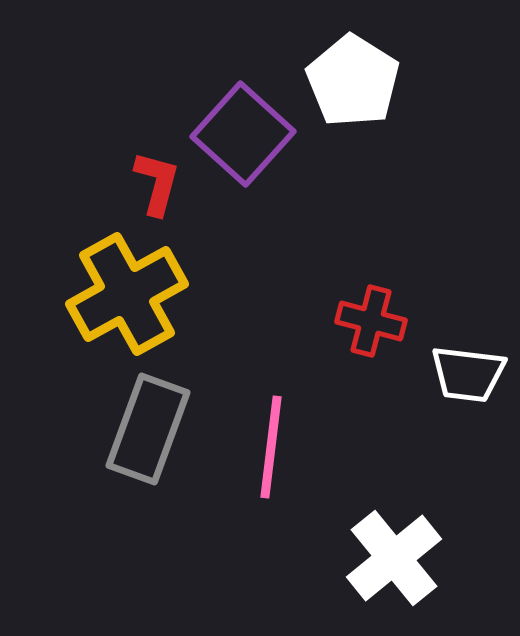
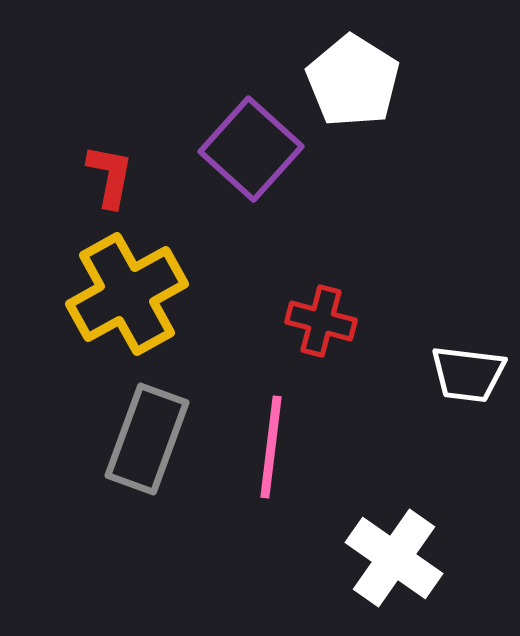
purple square: moved 8 px right, 15 px down
red L-shape: moved 47 px left, 7 px up; rotated 4 degrees counterclockwise
red cross: moved 50 px left
gray rectangle: moved 1 px left, 10 px down
white cross: rotated 16 degrees counterclockwise
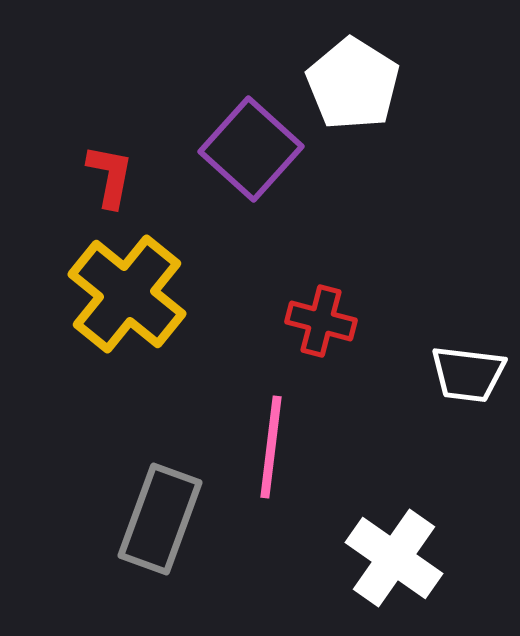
white pentagon: moved 3 px down
yellow cross: rotated 22 degrees counterclockwise
gray rectangle: moved 13 px right, 80 px down
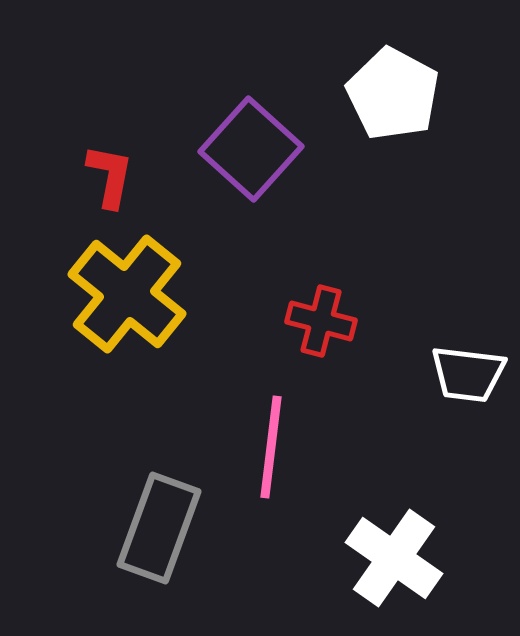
white pentagon: moved 40 px right, 10 px down; rotated 4 degrees counterclockwise
gray rectangle: moved 1 px left, 9 px down
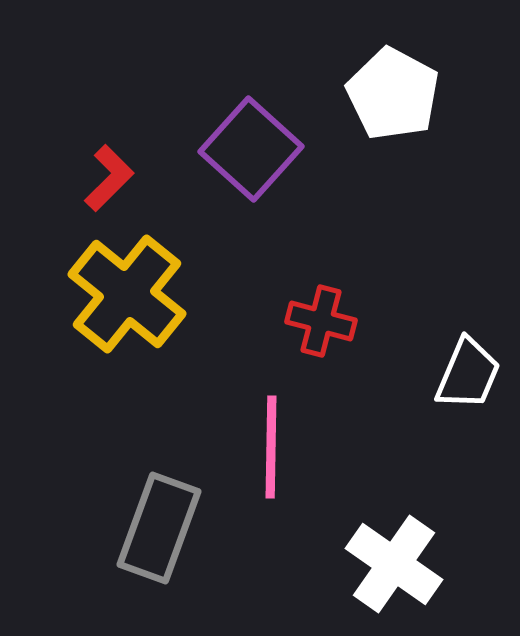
red L-shape: moved 1 px left, 2 px down; rotated 34 degrees clockwise
white trapezoid: rotated 74 degrees counterclockwise
pink line: rotated 6 degrees counterclockwise
white cross: moved 6 px down
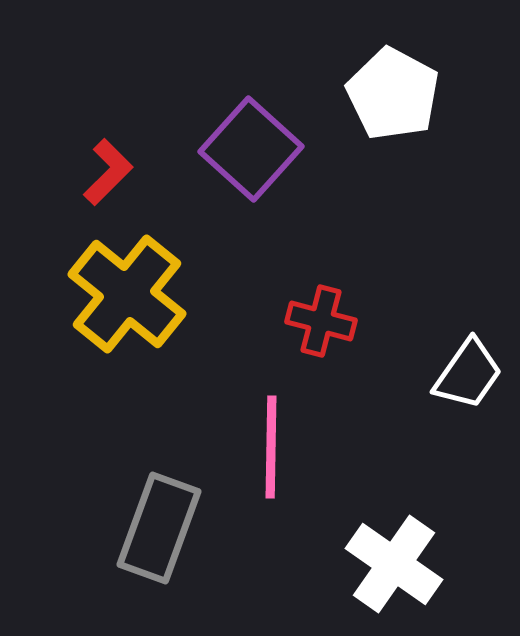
red L-shape: moved 1 px left, 6 px up
white trapezoid: rotated 12 degrees clockwise
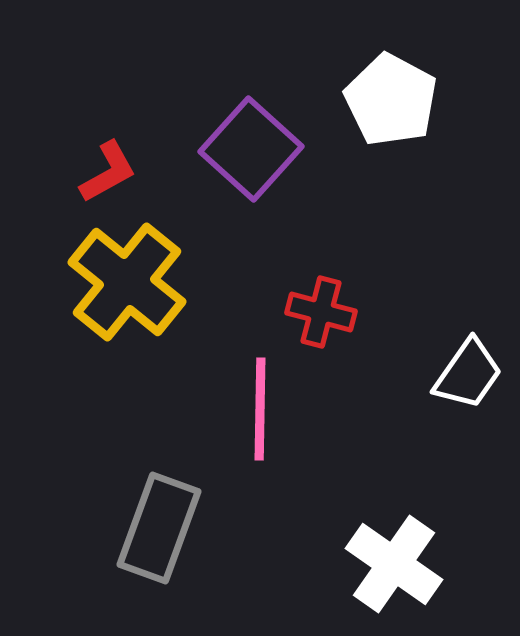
white pentagon: moved 2 px left, 6 px down
red L-shape: rotated 16 degrees clockwise
yellow cross: moved 12 px up
red cross: moved 9 px up
pink line: moved 11 px left, 38 px up
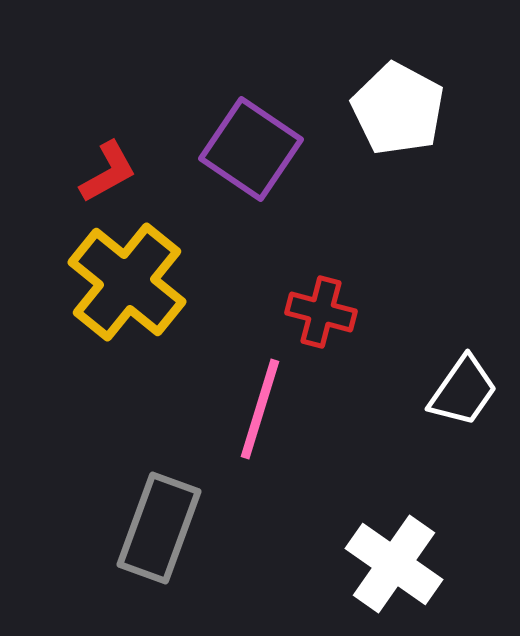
white pentagon: moved 7 px right, 9 px down
purple square: rotated 8 degrees counterclockwise
white trapezoid: moved 5 px left, 17 px down
pink line: rotated 16 degrees clockwise
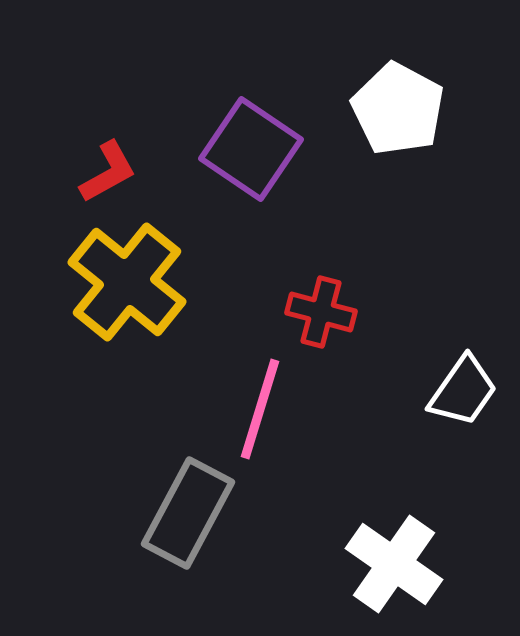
gray rectangle: moved 29 px right, 15 px up; rotated 8 degrees clockwise
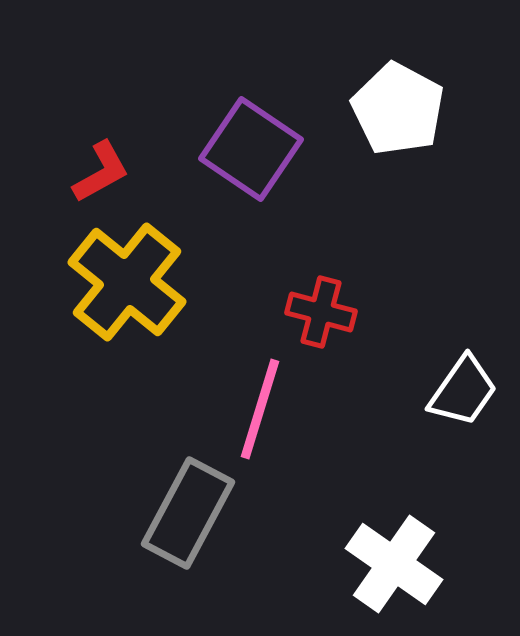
red L-shape: moved 7 px left
